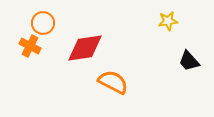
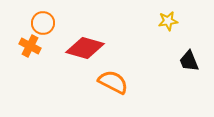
red diamond: rotated 24 degrees clockwise
black trapezoid: rotated 20 degrees clockwise
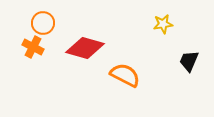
yellow star: moved 5 px left, 3 px down
orange cross: moved 3 px right, 1 px down
black trapezoid: rotated 45 degrees clockwise
orange semicircle: moved 12 px right, 7 px up
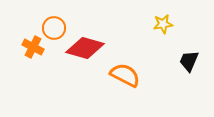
orange circle: moved 11 px right, 5 px down
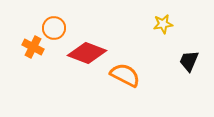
red diamond: moved 2 px right, 5 px down; rotated 6 degrees clockwise
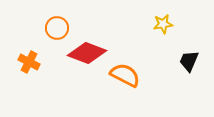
orange circle: moved 3 px right
orange cross: moved 4 px left, 15 px down
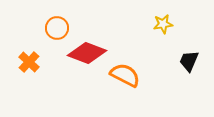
orange cross: rotated 15 degrees clockwise
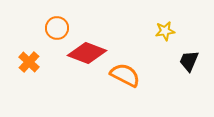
yellow star: moved 2 px right, 7 px down
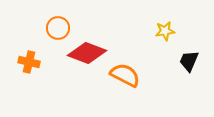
orange circle: moved 1 px right
orange cross: rotated 30 degrees counterclockwise
